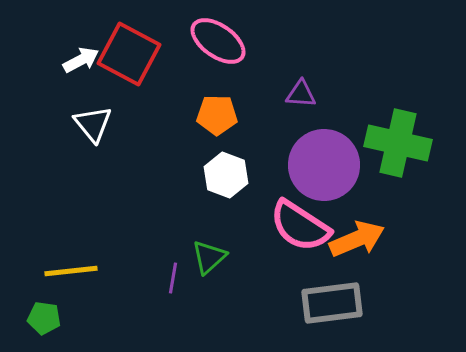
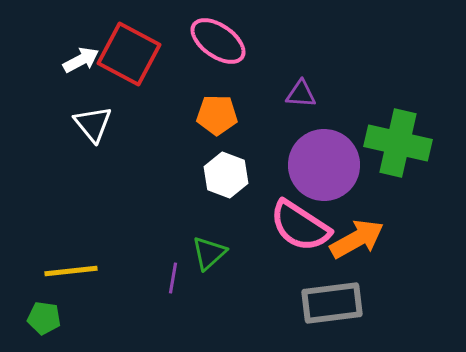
orange arrow: rotated 6 degrees counterclockwise
green triangle: moved 4 px up
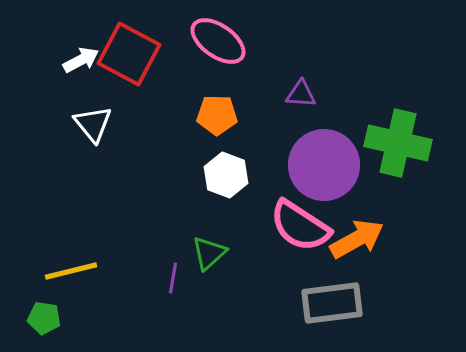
yellow line: rotated 8 degrees counterclockwise
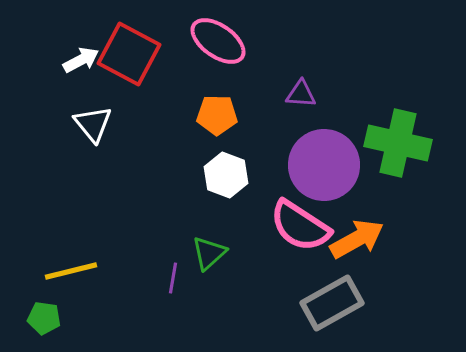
gray rectangle: rotated 22 degrees counterclockwise
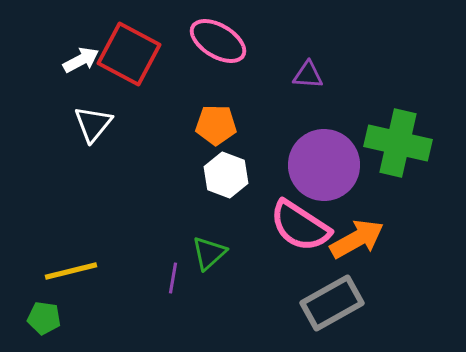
pink ellipse: rotated 4 degrees counterclockwise
purple triangle: moved 7 px right, 19 px up
orange pentagon: moved 1 px left, 10 px down
white triangle: rotated 18 degrees clockwise
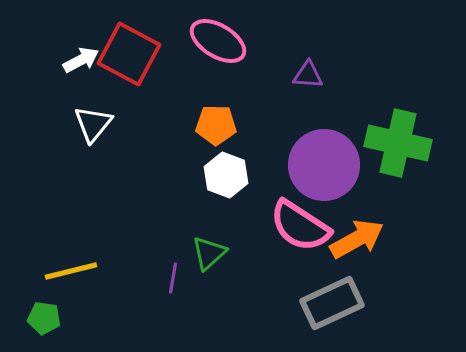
gray rectangle: rotated 4 degrees clockwise
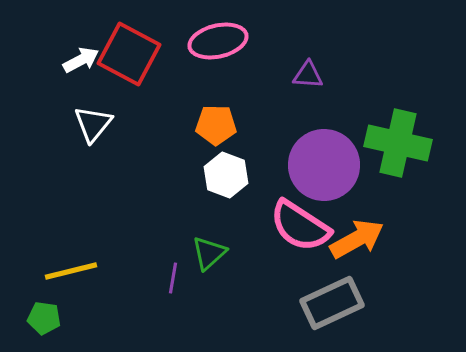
pink ellipse: rotated 44 degrees counterclockwise
